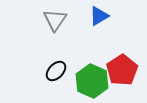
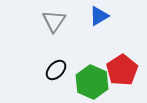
gray triangle: moved 1 px left, 1 px down
black ellipse: moved 1 px up
green hexagon: moved 1 px down
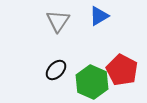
gray triangle: moved 4 px right
red pentagon: rotated 12 degrees counterclockwise
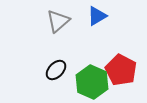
blue triangle: moved 2 px left
gray triangle: rotated 15 degrees clockwise
red pentagon: moved 1 px left
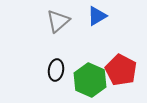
black ellipse: rotated 35 degrees counterclockwise
green hexagon: moved 2 px left, 2 px up
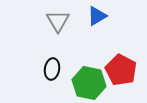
gray triangle: rotated 20 degrees counterclockwise
black ellipse: moved 4 px left, 1 px up
green hexagon: moved 1 px left, 3 px down; rotated 12 degrees counterclockwise
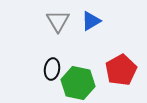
blue triangle: moved 6 px left, 5 px down
red pentagon: rotated 16 degrees clockwise
green hexagon: moved 11 px left
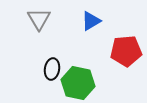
gray triangle: moved 19 px left, 2 px up
red pentagon: moved 5 px right, 19 px up; rotated 24 degrees clockwise
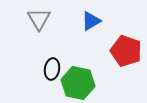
red pentagon: rotated 24 degrees clockwise
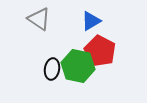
gray triangle: rotated 25 degrees counterclockwise
red pentagon: moved 26 px left; rotated 8 degrees clockwise
green hexagon: moved 17 px up
